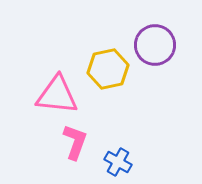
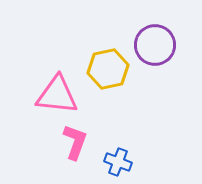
blue cross: rotated 8 degrees counterclockwise
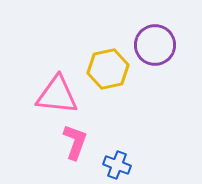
blue cross: moved 1 px left, 3 px down
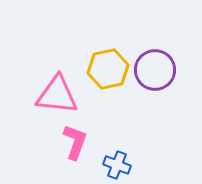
purple circle: moved 25 px down
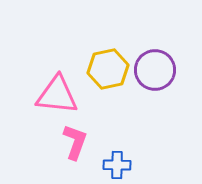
blue cross: rotated 20 degrees counterclockwise
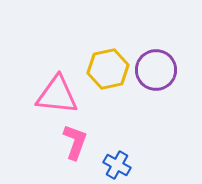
purple circle: moved 1 px right
blue cross: rotated 28 degrees clockwise
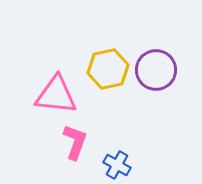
pink triangle: moved 1 px left
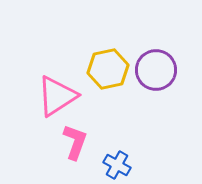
pink triangle: moved 1 px right, 1 px down; rotated 39 degrees counterclockwise
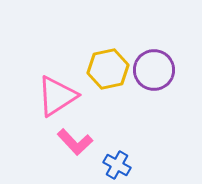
purple circle: moved 2 px left
pink L-shape: rotated 117 degrees clockwise
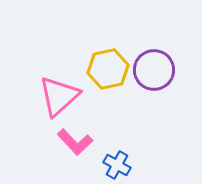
pink triangle: moved 2 px right; rotated 9 degrees counterclockwise
